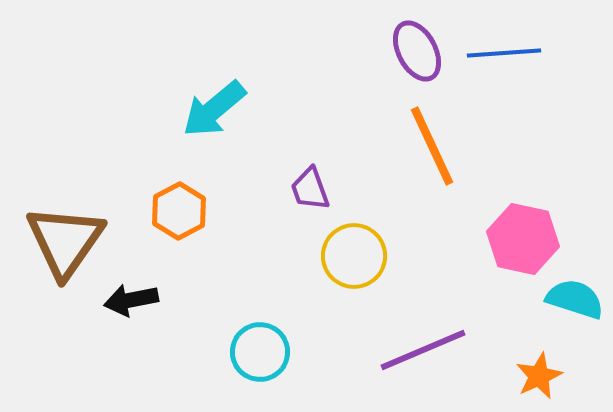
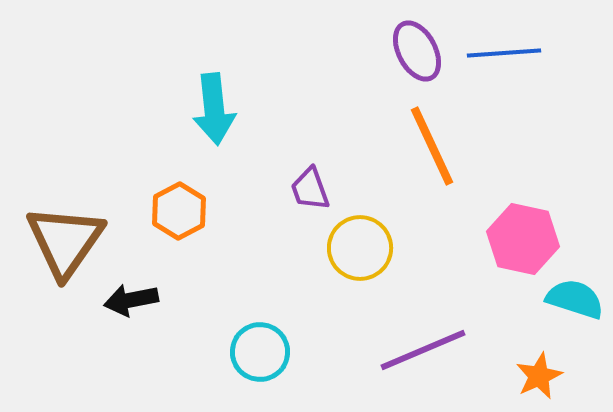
cyan arrow: rotated 56 degrees counterclockwise
yellow circle: moved 6 px right, 8 px up
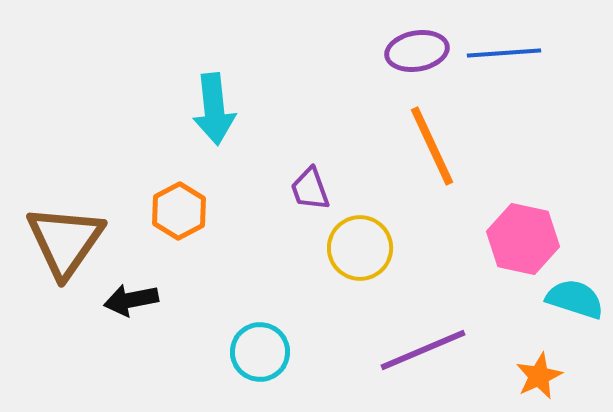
purple ellipse: rotated 72 degrees counterclockwise
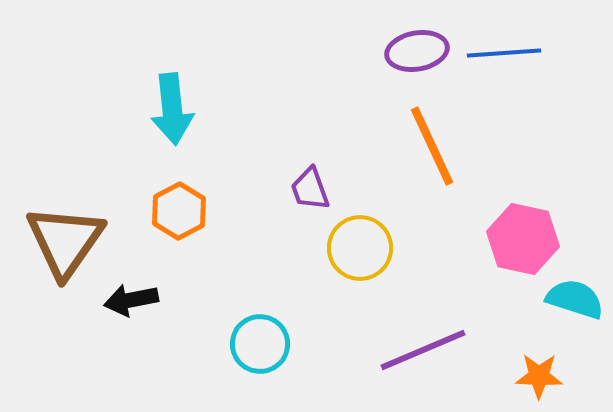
cyan arrow: moved 42 px left
cyan circle: moved 8 px up
orange star: rotated 27 degrees clockwise
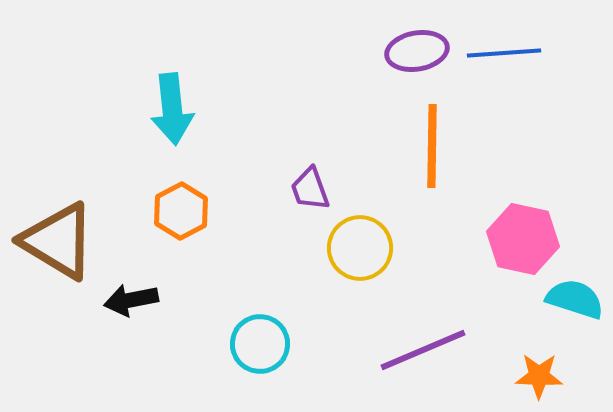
orange line: rotated 26 degrees clockwise
orange hexagon: moved 2 px right
brown triangle: moved 7 px left; rotated 34 degrees counterclockwise
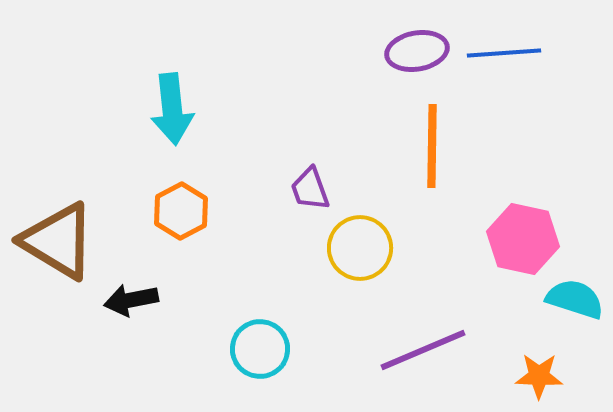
cyan circle: moved 5 px down
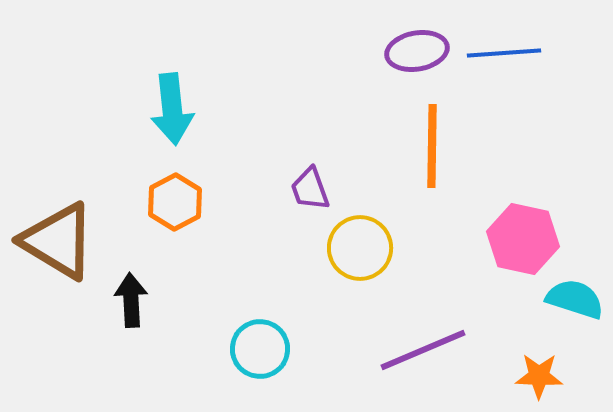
orange hexagon: moved 6 px left, 9 px up
black arrow: rotated 98 degrees clockwise
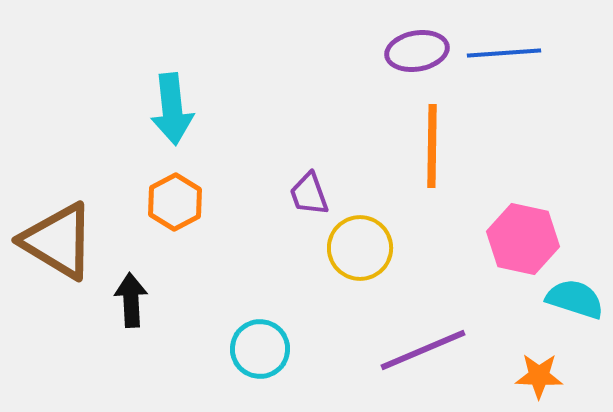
purple trapezoid: moved 1 px left, 5 px down
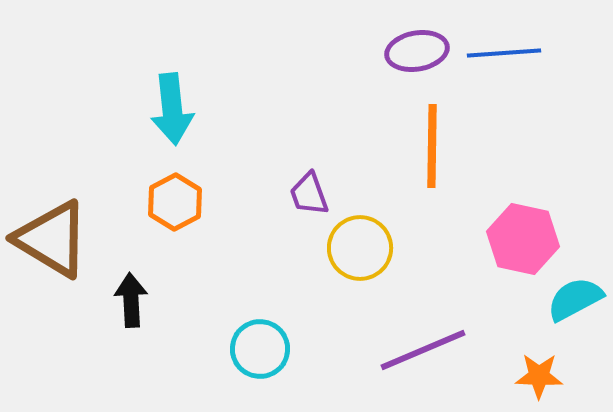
brown triangle: moved 6 px left, 2 px up
cyan semicircle: rotated 46 degrees counterclockwise
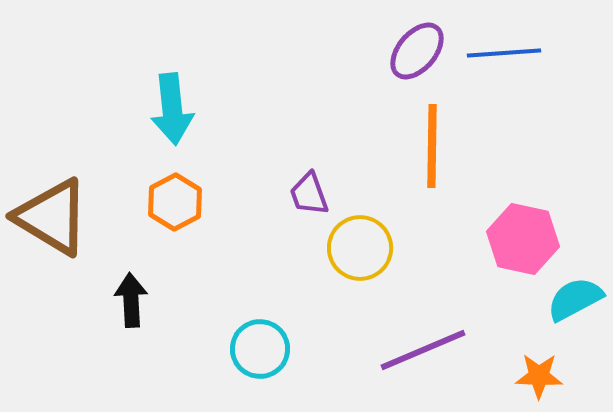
purple ellipse: rotated 40 degrees counterclockwise
brown triangle: moved 22 px up
